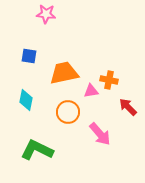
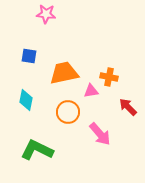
orange cross: moved 3 px up
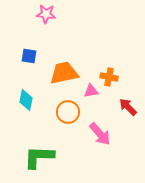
green L-shape: moved 2 px right, 7 px down; rotated 24 degrees counterclockwise
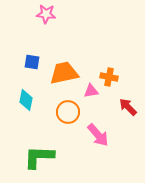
blue square: moved 3 px right, 6 px down
pink arrow: moved 2 px left, 1 px down
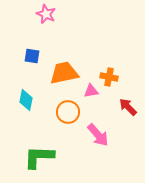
pink star: rotated 18 degrees clockwise
blue square: moved 6 px up
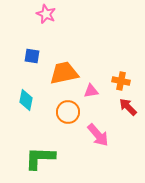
orange cross: moved 12 px right, 4 px down
green L-shape: moved 1 px right, 1 px down
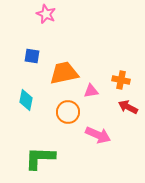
orange cross: moved 1 px up
red arrow: rotated 18 degrees counterclockwise
pink arrow: rotated 25 degrees counterclockwise
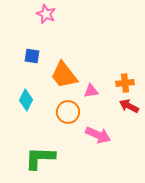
orange trapezoid: moved 2 px down; rotated 116 degrees counterclockwise
orange cross: moved 4 px right, 3 px down; rotated 18 degrees counterclockwise
cyan diamond: rotated 15 degrees clockwise
red arrow: moved 1 px right, 1 px up
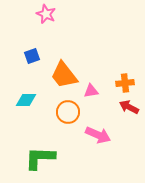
blue square: rotated 28 degrees counterclockwise
cyan diamond: rotated 65 degrees clockwise
red arrow: moved 1 px down
